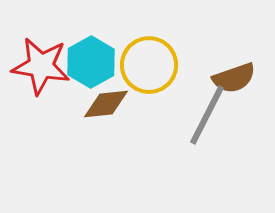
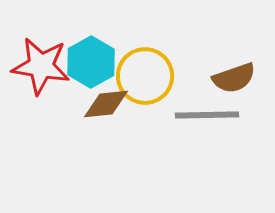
yellow circle: moved 4 px left, 11 px down
gray line: rotated 62 degrees clockwise
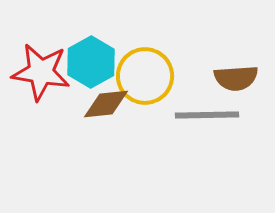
red star: moved 6 px down
brown semicircle: moved 2 px right; rotated 15 degrees clockwise
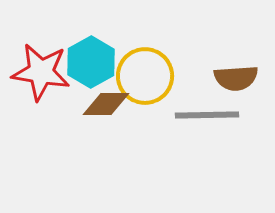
brown diamond: rotated 6 degrees clockwise
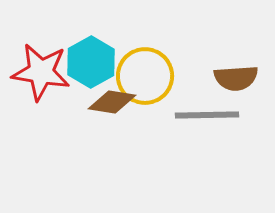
brown diamond: moved 6 px right, 2 px up; rotated 9 degrees clockwise
